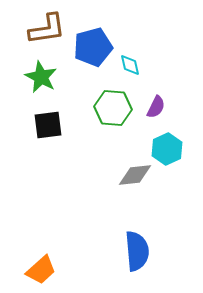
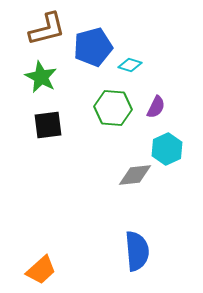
brown L-shape: rotated 6 degrees counterclockwise
cyan diamond: rotated 60 degrees counterclockwise
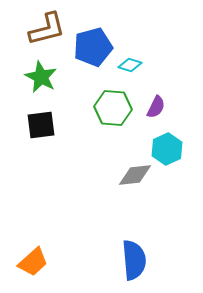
black square: moved 7 px left
blue semicircle: moved 3 px left, 9 px down
orange trapezoid: moved 8 px left, 8 px up
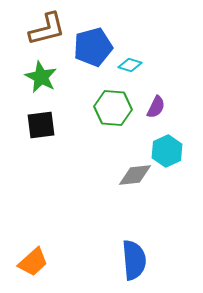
cyan hexagon: moved 2 px down
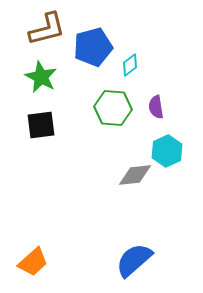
cyan diamond: rotated 55 degrees counterclockwise
purple semicircle: rotated 145 degrees clockwise
blue semicircle: rotated 126 degrees counterclockwise
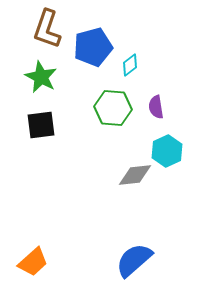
brown L-shape: rotated 123 degrees clockwise
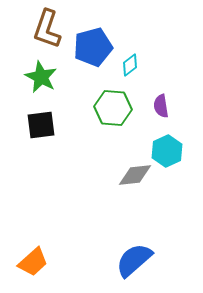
purple semicircle: moved 5 px right, 1 px up
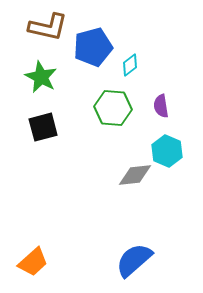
brown L-shape: moved 1 px right, 2 px up; rotated 96 degrees counterclockwise
black square: moved 2 px right, 2 px down; rotated 8 degrees counterclockwise
cyan hexagon: rotated 12 degrees counterclockwise
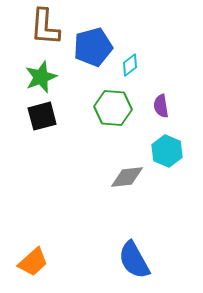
brown L-shape: moved 3 px left; rotated 81 degrees clockwise
green star: rotated 24 degrees clockwise
black square: moved 1 px left, 11 px up
gray diamond: moved 8 px left, 2 px down
blue semicircle: rotated 78 degrees counterclockwise
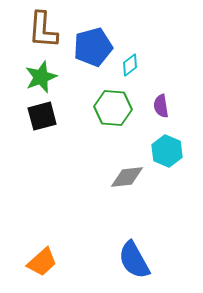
brown L-shape: moved 2 px left, 3 px down
orange trapezoid: moved 9 px right
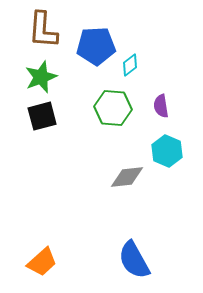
blue pentagon: moved 3 px right, 1 px up; rotated 12 degrees clockwise
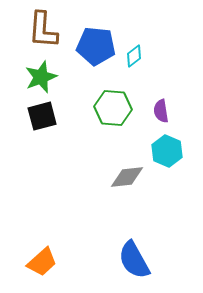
blue pentagon: rotated 9 degrees clockwise
cyan diamond: moved 4 px right, 9 px up
purple semicircle: moved 5 px down
